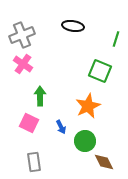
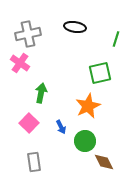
black ellipse: moved 2 px right, 1 px down
gray cross: moved 6 px right, 1 px up; rotated 10 degrees clockwise
pink cross: moved 3 px left, 1 px up
green square: moved 2 px down; rotated 35 degrees counterclockwise
green arrow: moved 1 px right, 3 px up; rotated 12 degrees clockwise
pink square: rotated 18 degrees clockwise
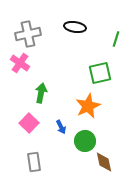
brown diamond: rotated 15 degrees clockwise
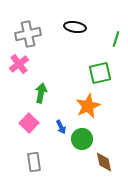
pink cross: moved 1 px left, 1 px down; rotated 18 degrees clockwise
green circle: moved 3 px left, 2 px up
